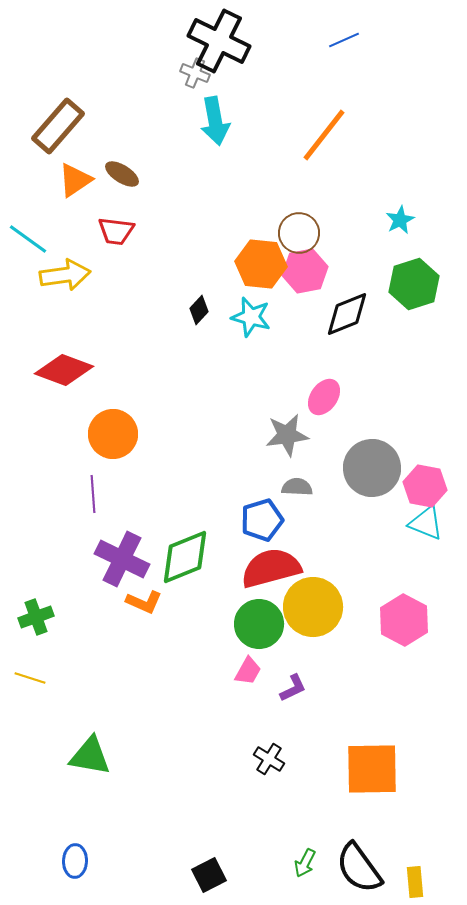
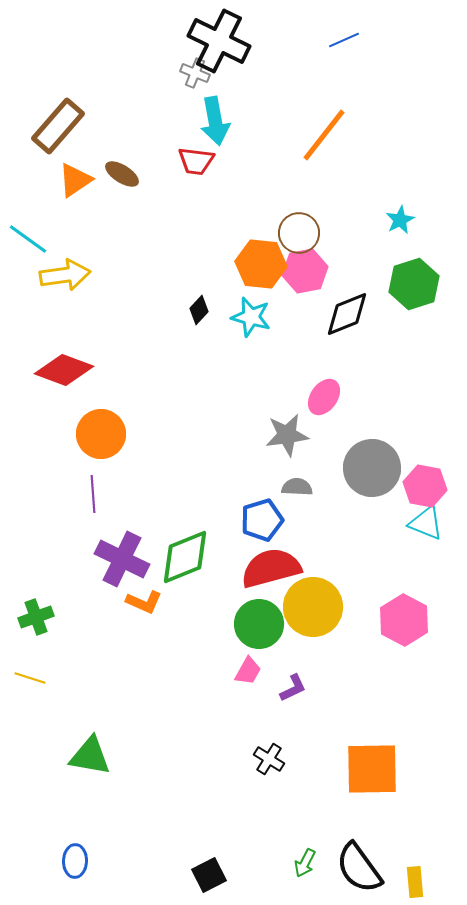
red trapezoid at (116, 231): moved 80 px right, 70 px up
orange circle at (113, 434): moved 12 px left
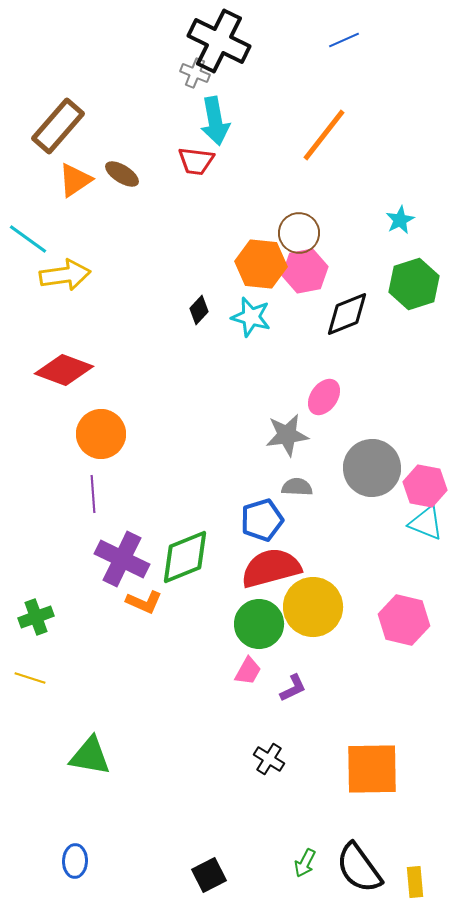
pink hexagon at (404, 620): rotated 15 degrees counterclockwise
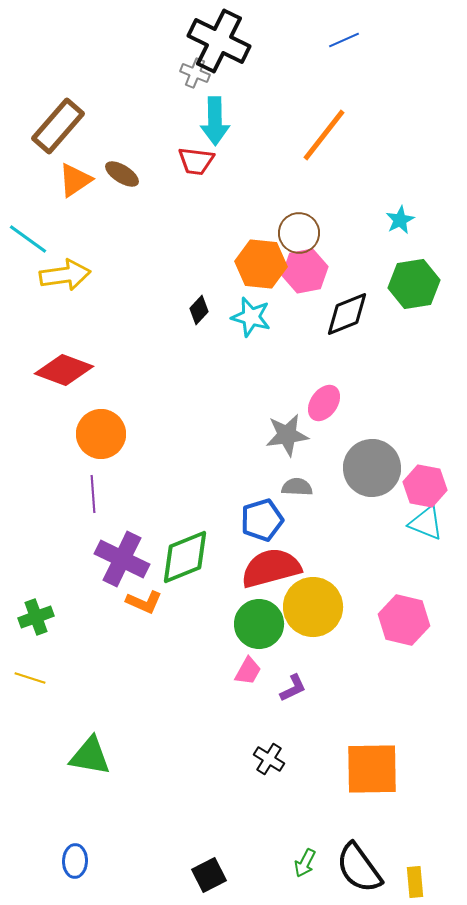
cyan arrow at (215, 121): rotated 9 degrees clockwise
green hexagon at (414, 284): rotated 9 degrees clockwise
pink ellipse at (324, 397): moved 6 px down
